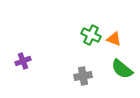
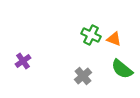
purple cross: rotated 14 degrees counterclockwise
gray cross: rotated 30 degrees counterclockwise
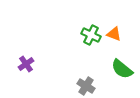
orange triangle: moved 5 px up
purple cross: moved 3 px right, 3 px down
gray cross: moved 3 px right, 10 px down; rotated 18 degrees counterclockwise
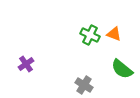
green cross: moved 1 px left
gray cross: moved 2 px left, 1 px up
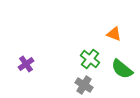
green cross: moved 24 px down; rotated 12 degrees clockwise
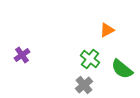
orange triangle: moved 7 px left, 4 px up; rotated 49 degrees counterclockwise
purple cross: moved 4 px left, 9 px up
gray cross: rotated 18 degrees clockwise
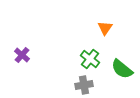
orange triangle: moved 2 px left, 2 px up; rotated 28 degrees counterclockwise
purple cross: rotated 14 degrees counterclockwise
gray cross: rotated 30 degrees clockwise
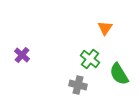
green semicircle: moved 3 px left, 5 px down; rotated 20 degrees clockwise
gray cross: moved 6 px left; rotated 24 degrees clockwise
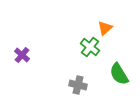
orange triangle: rotated 14 degrees clockwise
green cross: moved 12 px up
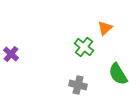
green cross: moved 6 px left
purple cross: moved 11 px left, 1 px up
green semicircle: moved 1 px left
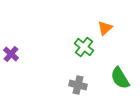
green semicircle: moved 2 px right, 4 px down
